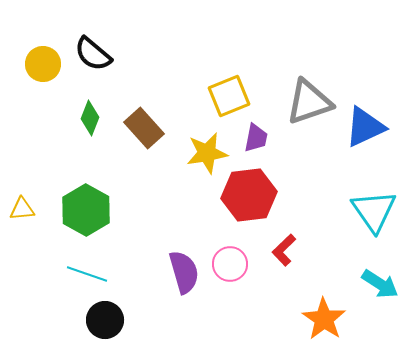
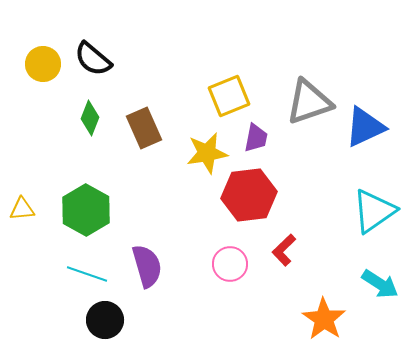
black semicircle: moved 5 px down
brown rectangle: rotated 18 degrees clockwise
cyan triangle: rotated 30 degrees clockwise
purple semicircle: moved 37 px left, 6 px up
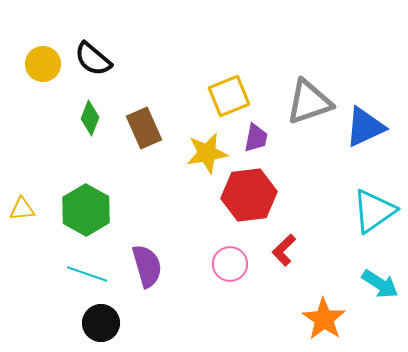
black circle: moved 4 px left, 3 px down
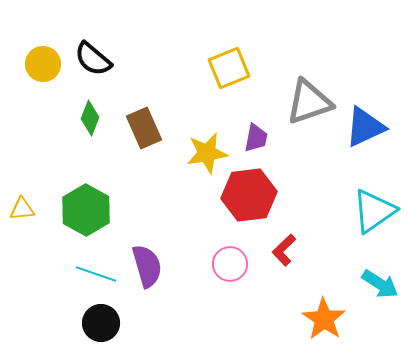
yellow square: moved 28 px up
cyan line: moved 9 px right
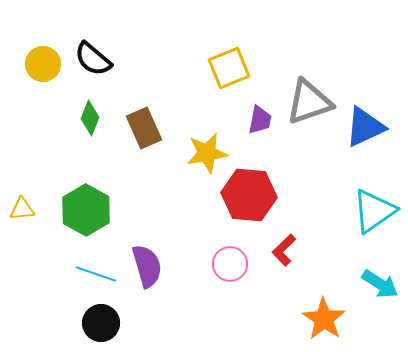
purple trapezoid: moved 4 px right, 18 px up
red hexagon: rotated 12 degrees clockwise
